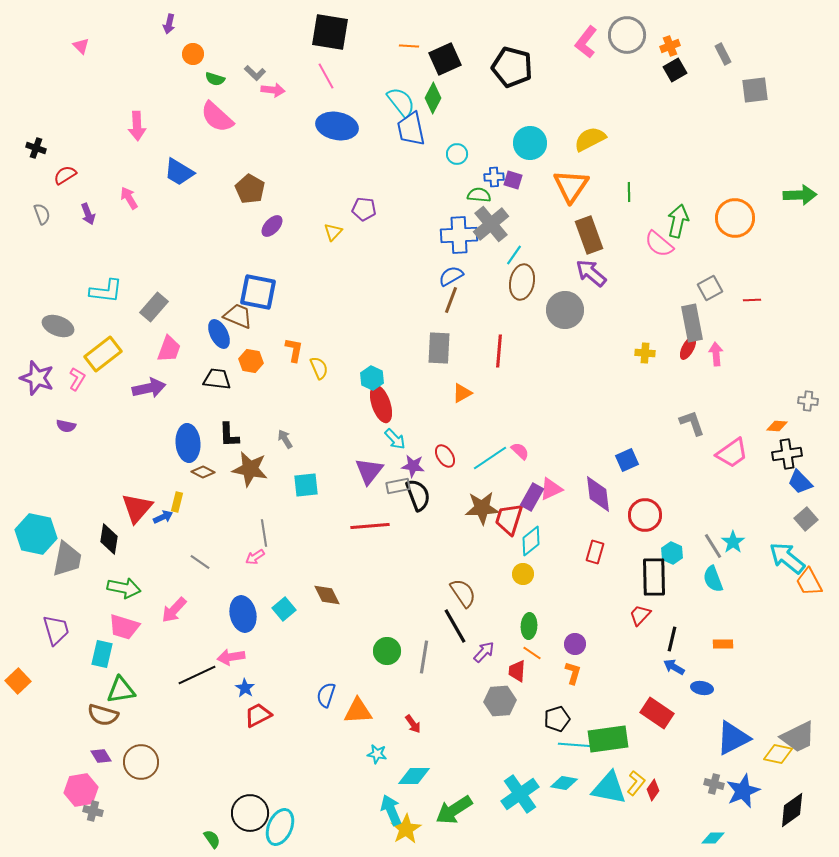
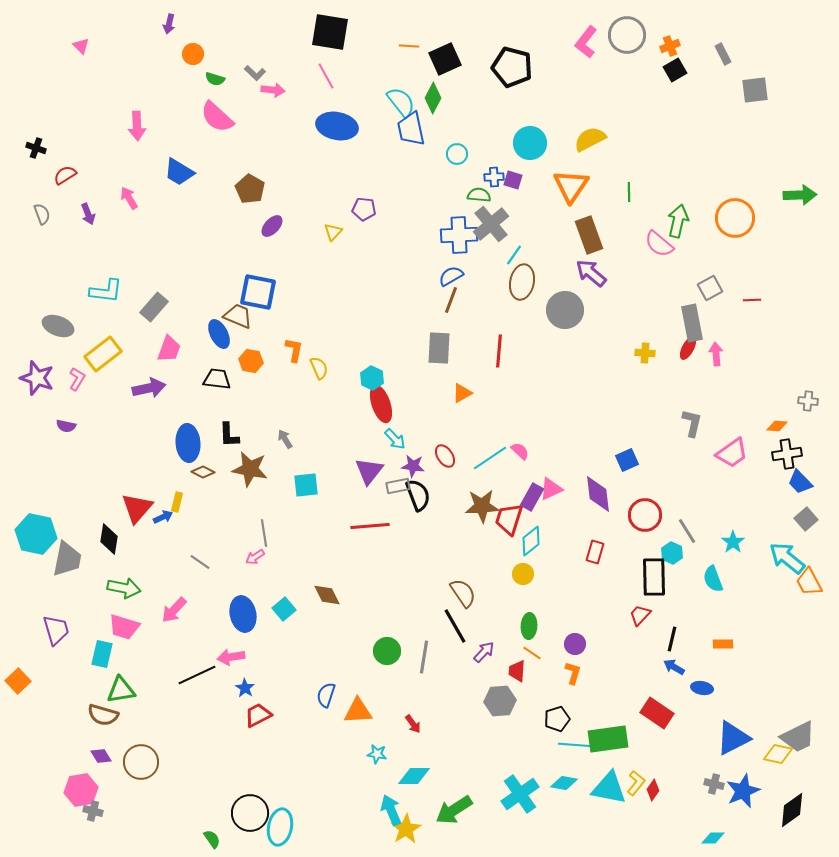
gray L-shape at (692, 423): rotated 32 degrees clockwise
brown star at (482, 508): moved 2 px up
gray line at (713, 546): moved 26 px left, 15 px up
cyan ellipse at (280, 827): rotated 12 degrees counterclockwise
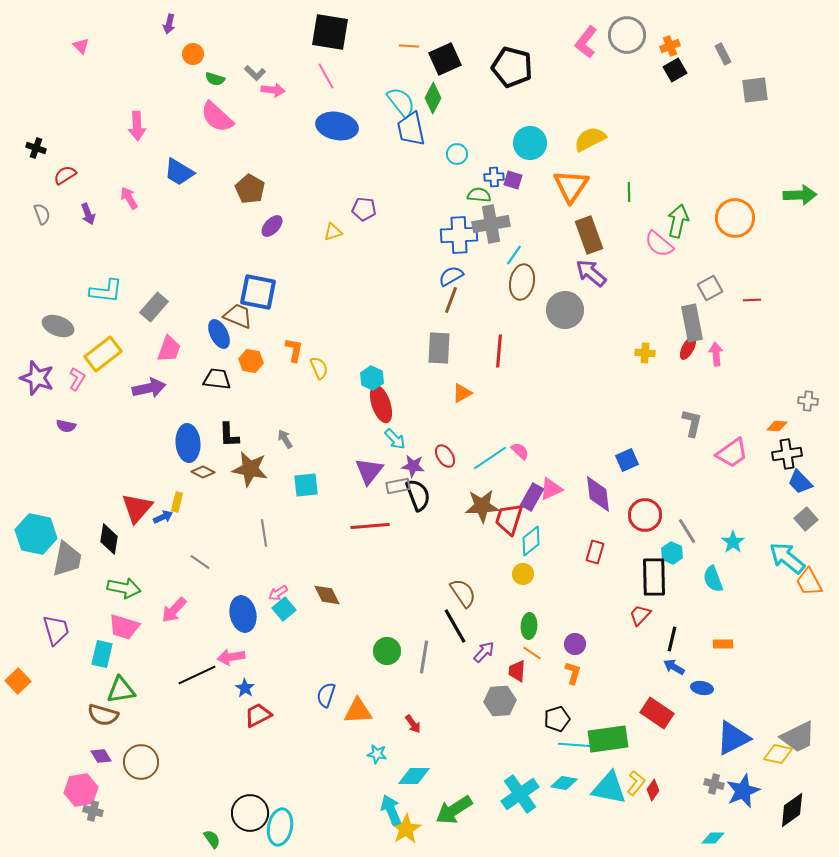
gray cross at (491, 224): rotated 30 degrees clockwise
yellow triangle at (333, 232): rotated 30 degrees clockwise
pink arrow at (255, 557): moved 23 px right, 36 px down
